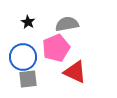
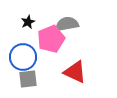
black star: rotated 16 degrees clockwise
pink pentagon: moved 5 px left, 9 px up
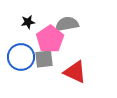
black star: rotated 16 degrees clockwise
pink pentagon: moved 1 px left; rotated 12 degrees counterclockwise
blue circle: moved 2 px left
gray square: moved 16 px right, 20 px up
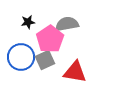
gray square: moved 1 px right, 1 px down; rotated 18 degrees counterclockwise
red triangle: rotated 15 degrees counterclockwise
